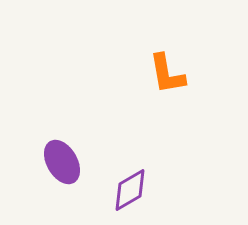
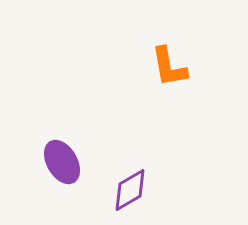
orange L-shape: moved 2 px right, 7 px up
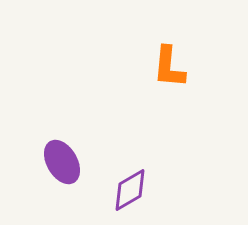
orange L-shape: rotated 15 degrees clockwise
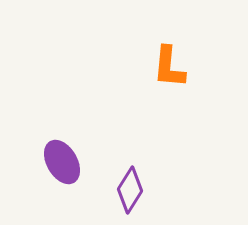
purple diamond: rotated 27 degrees counterclockwise
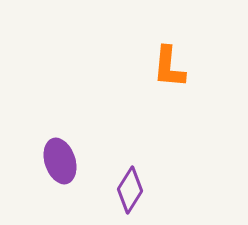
purple ellipse: moved 2 px left, 1 px up; rotated 12 degrees clockwise
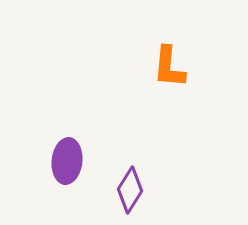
purple ellipse: moved 7 px right; rotated 24 degrees clockwise
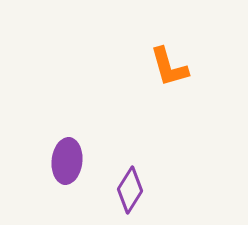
orange L-shape: rotated 21 degrees counterclockwise
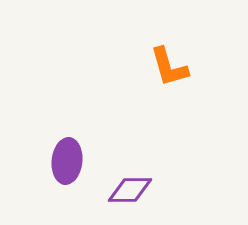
purple diamond: rotated 57 degrees clockwise
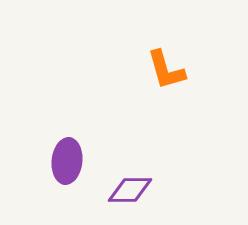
orange L-shape: moved 3 px left, 3 px down
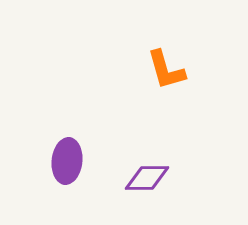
purple diamond: moved 17 px right, 12 px up
